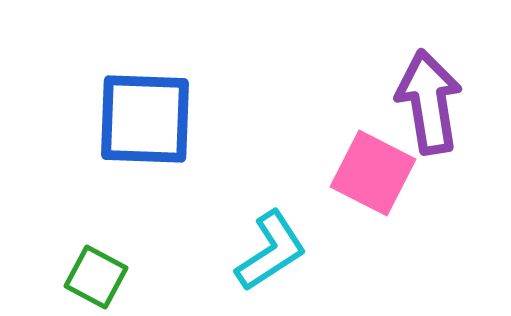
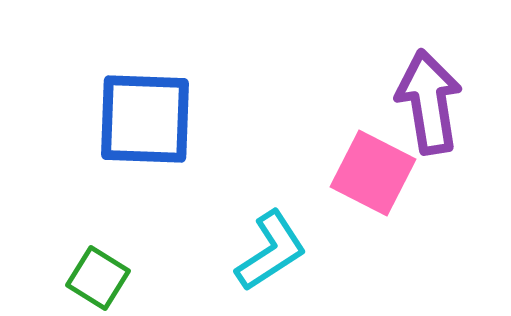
green square: moved 2 px right, 1 px down; rotated 4 degrees clockwise
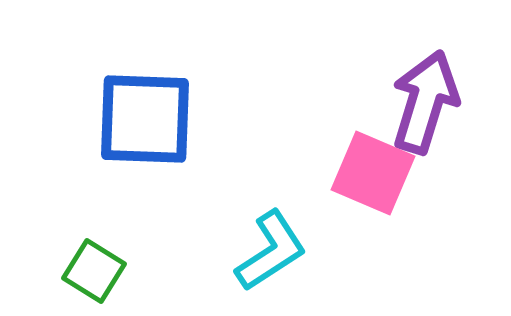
purple arrow: moved 4 px left; rotated 26 degrees clockwise
pink square: rotated 4 degrees counterclockwise
green square: moved 4 px left, 7 px up
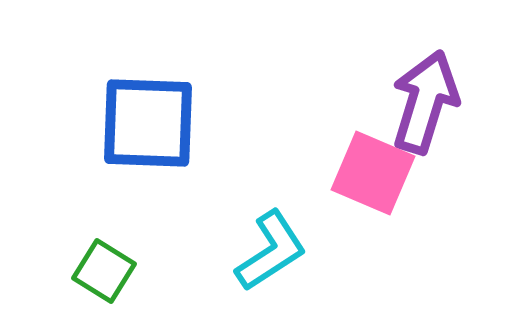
blue square: moved 3 px right, 4 px down
green square: moved 10 px right
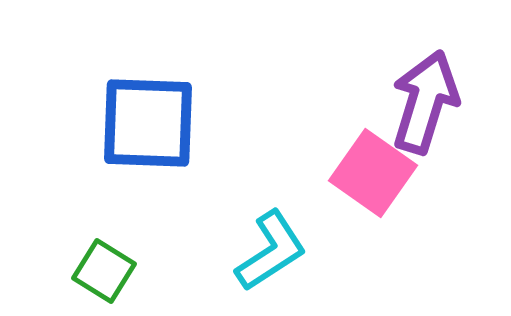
pink square: rotated 12 degrees clockwise
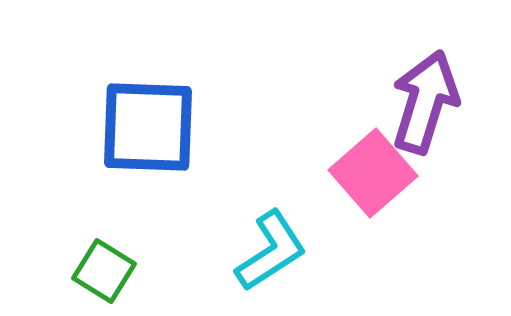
blue square: moved 4 px down
pink square: rotated 14 degrees clockwise
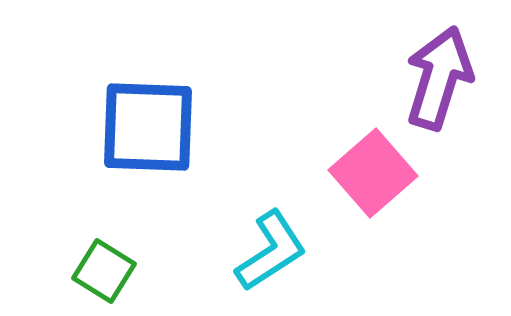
purple arrow: moved 14 px right, 24 px up
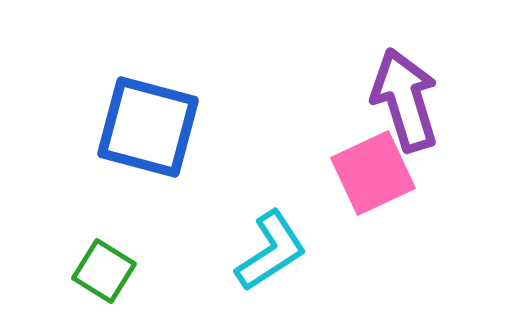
purple arrow: moved 34 px left, 22 px down; rotated 34 degrees counterclockwise
blue square: rotated 13 degrees clockwise
pink square: rotated 16 degrees clockwise
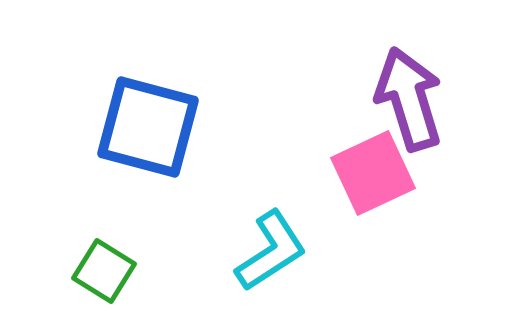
purple arrow: moved 4 px right, 1 px up
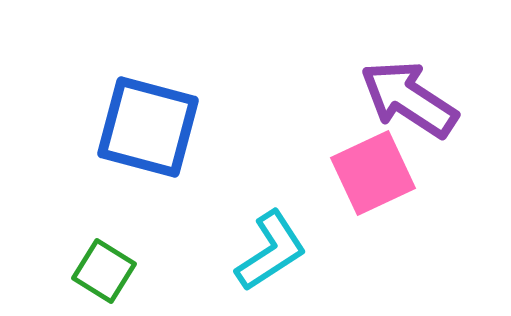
purple arrow: rotated 40 degrees counterclockwise
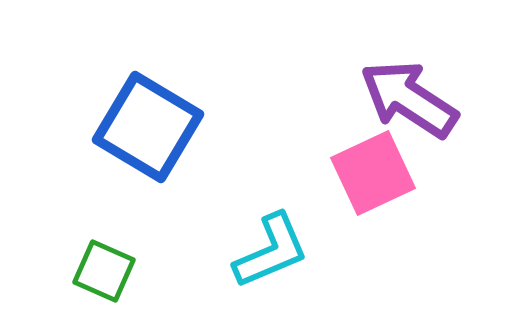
blue square: rotated 16 degrees clockwise
cyan L-shape: rotated 10 degrees clockwise
green square: rotated 8 degrees counterclockwise
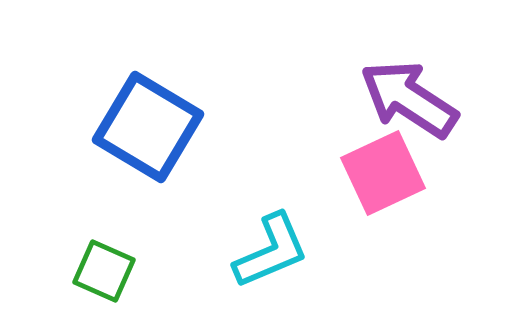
pink square: moved 10 px right
